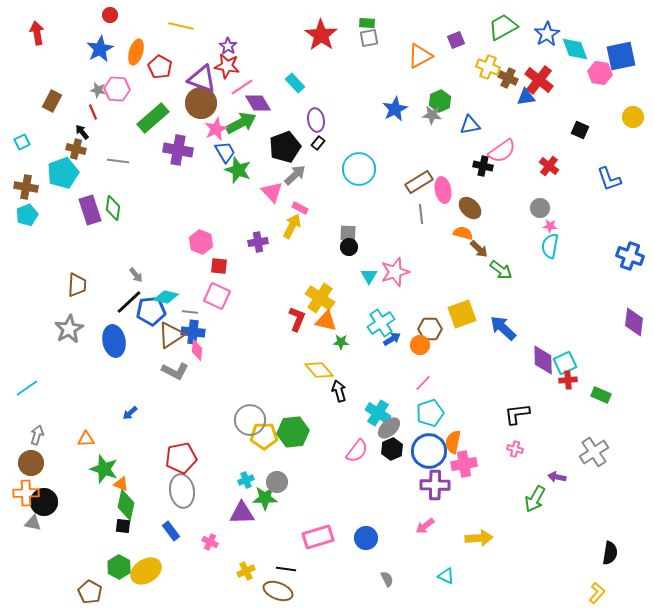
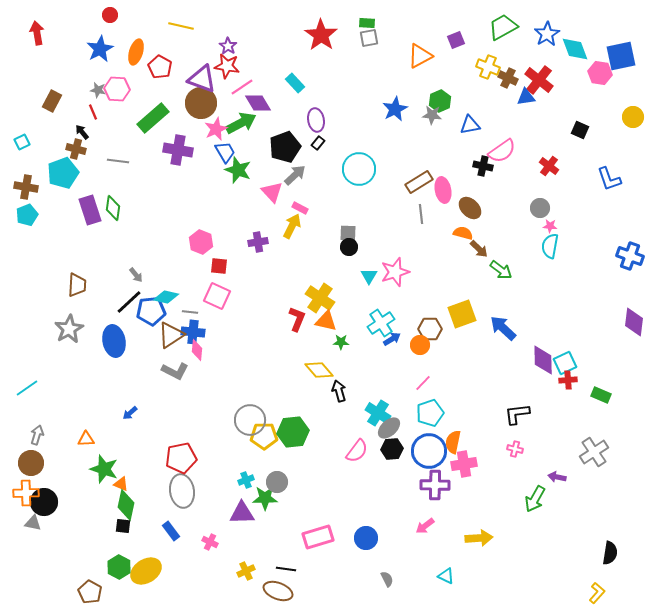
black hexagon at (392, 449): rotated 20 degrees clockwise
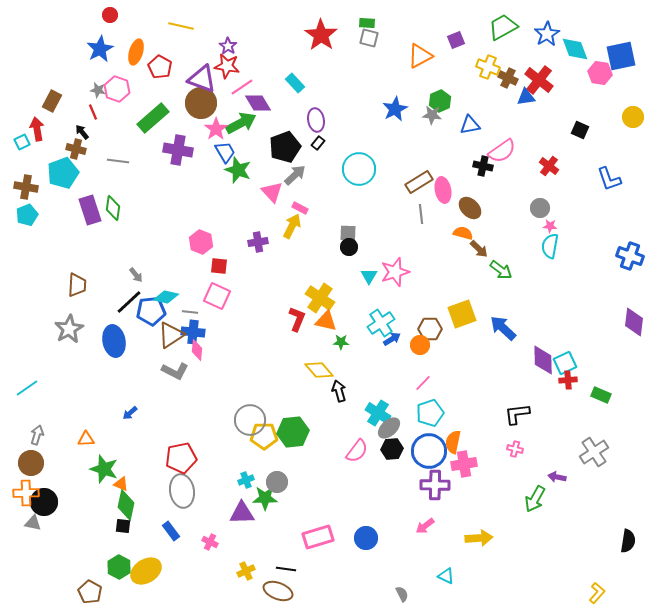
red arrow at (37, 33): moved 96 px down
gray square at (369, 38): rotated 24 degrees clockwise
pink hexagon at (117, 89): rotated 15 degrees clockwise
pink star at (216, 129): rotated 10 degrees counterclockwise
black semicircle at (610, 553): moved 18 px right, 12 px up
gray semicircle at (387, 579): moved 15 px right, 15 px down
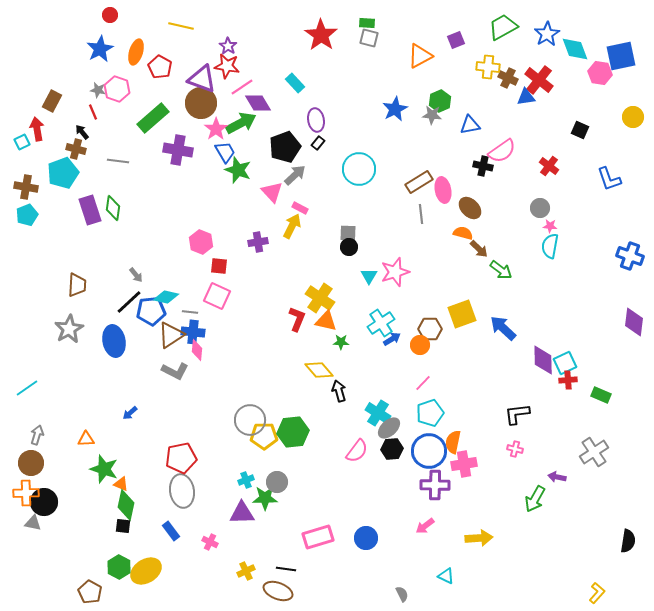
yellow cross at (488, 67): rotated 15 degrees counterclockwise
